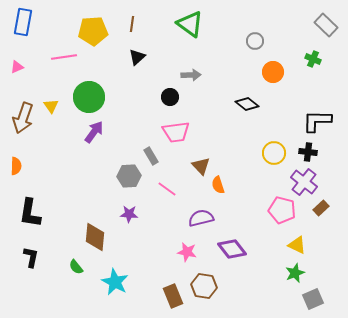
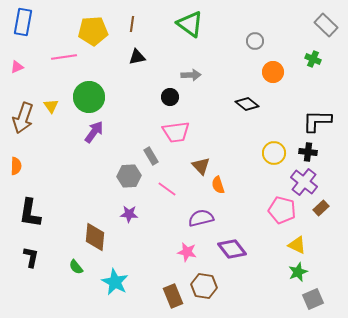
black triangle at (137, 57): rotated 30 degrees clockwise
green star at (295, 273): moved 3 px right, 1 px up
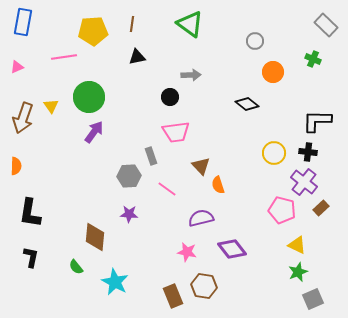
gray rectangle at (151, 156): rotated 12 degrees clockwise
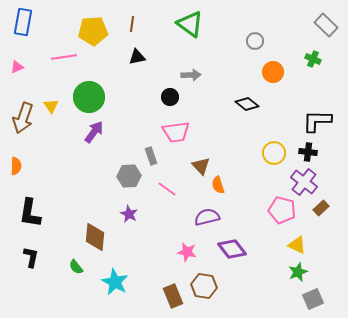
purple star at (129, 214): rotated 24 degrees clockwise
purple semicircle at (201, 218): moved 6 px right, 1 px up
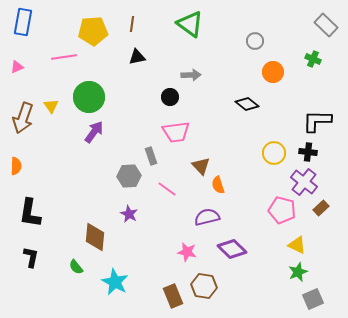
purple diamond at (232, 249): rotated 8 degrees counterclockwise
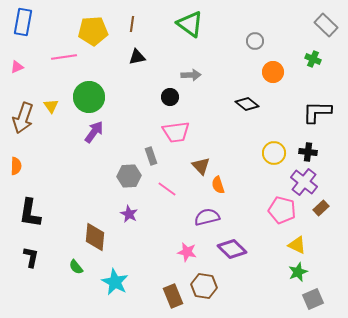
black L-shape at (317, 121): moved 9 px up
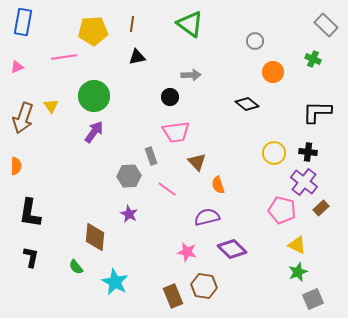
green circle at (89, 97): moved 5 px right, 1 px up
brown triangle at (201, 166): moved 4 px left, 4 px up
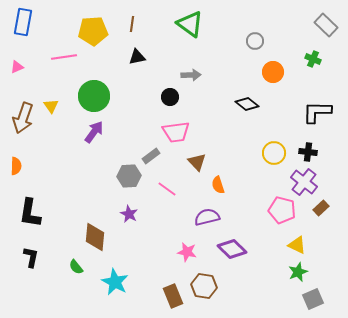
gray rectangle at (151, 156): rotated 72 degrees clockwise
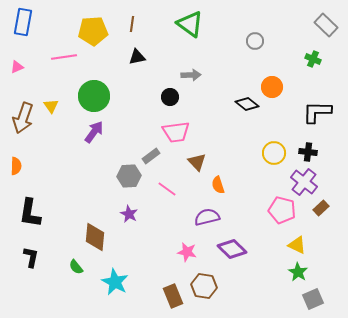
orange circle at (273, 72): moved 1 px left, 15 px down
green star at (298, 272): rotated 18 degrees counterclockwise
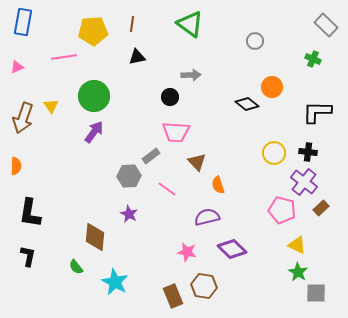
pink trapezoid at (176, 132): rotated 12 degrees clockwise
black L-shape at (31, 257): moved 3 px left, 1 px up
gray square at (313, 299): moved 3 px right, 6 px up; rotated 25 degrees clockwise
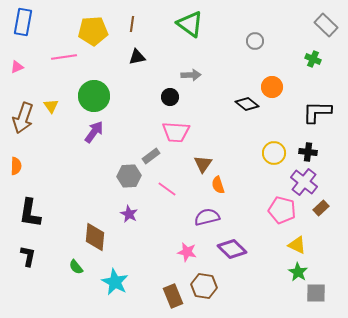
brown triangle at (197, 162): moved 6 px right, 2 px down; rotated 18 degrees clockwise
